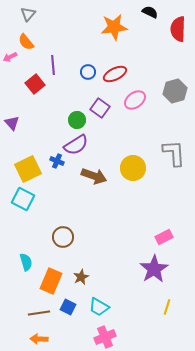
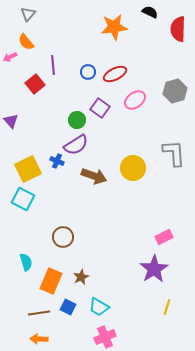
purple triangle: moved 1 px left, 2 px up
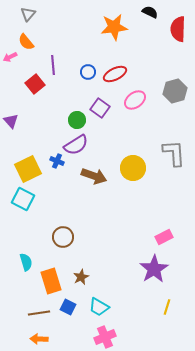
orange rectangle: rotated 40 degrees counterclockwise
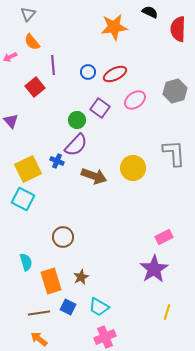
orange semicircle: moved 6 px right
red square: moved 3 px down
purple semicircle: rotated 15 degrees counterclockwise
yellow line: moved 5 px down
orange arrow: rotated 36 degrees clockwise
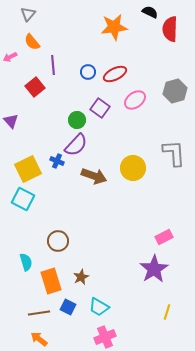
red semicircle: moved 8 px left
brown circle: moved 5 px left, 4 px down
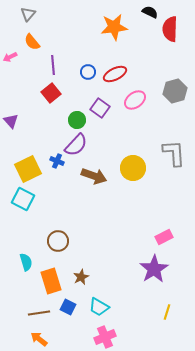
red square: moved 16 px right, 6 px down
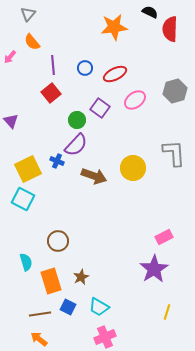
pink arrow: rotated 24 degrees counterclockwise
blue circle: moved 3 px left, 4 px up
brown line: moved 1 px right, 1 px down
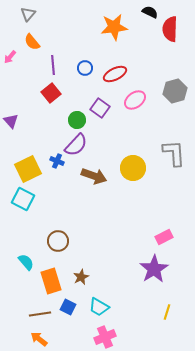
cyan semicircle: rotated 24 degrees counterclockwise
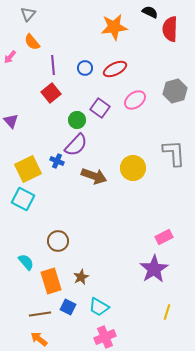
red ellipse: moved 5 px up
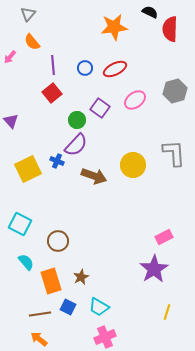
red square: moved 1 px right
yellow circle: moved 3 px up
cyan square: moved 3 px left, 25 px down
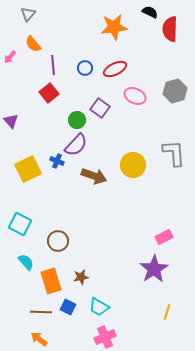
orange semicircle: moved 1 px right, 2 px down
red square: moved 3 px left
pink ellipse: moved 4 px up; rotated 60 degrees clockwise
brown star: rotated 14 degrees clockwise
brown line: moved 1 px right, 2 px up; rotated 10 degrees clockwise
